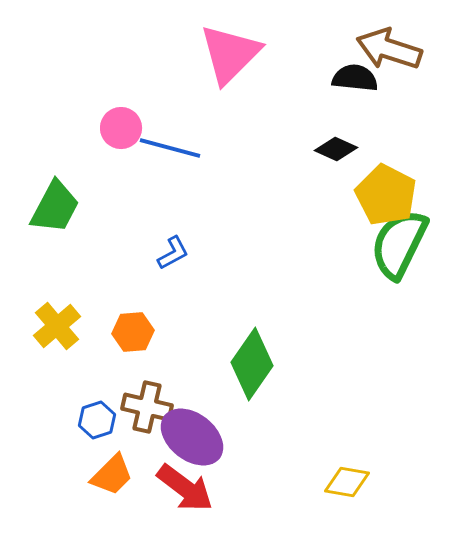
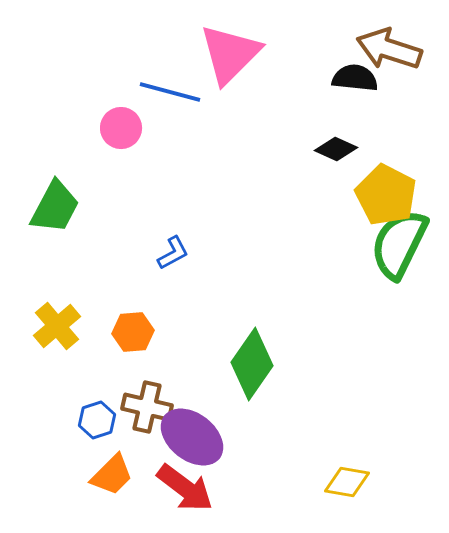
blue line: moved 56 px up
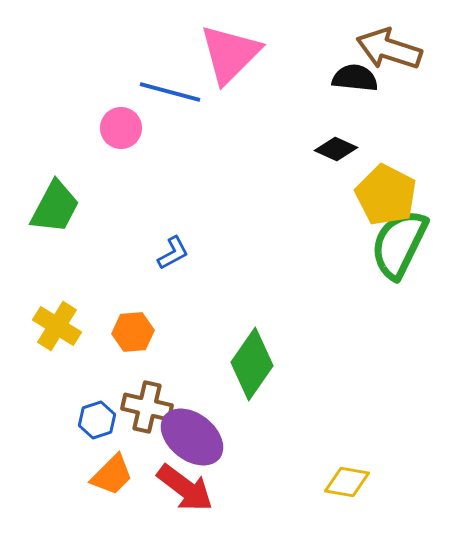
yellow cross: rotated 18 degrees counterclockwise
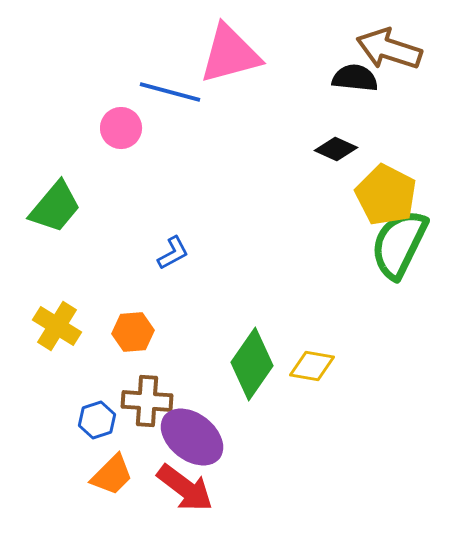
pink triangle: rotated 30 degrees clockwise
green trapezoid: rotated 12 degrees clockwise
brown cross: moved 6 px up; rotated 9 degrees counterclockwise
yellow diamond: moved 35 px left, 116 px up
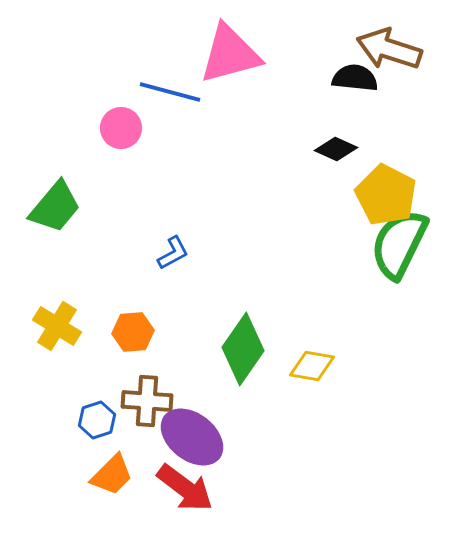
green diamond: moved 9 px left, 15 px up
